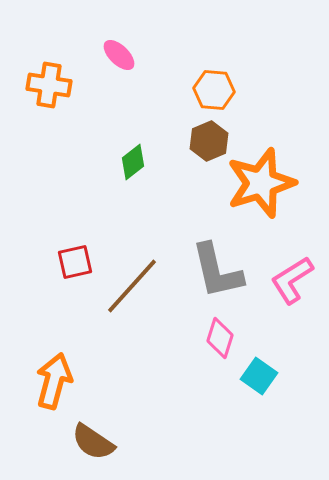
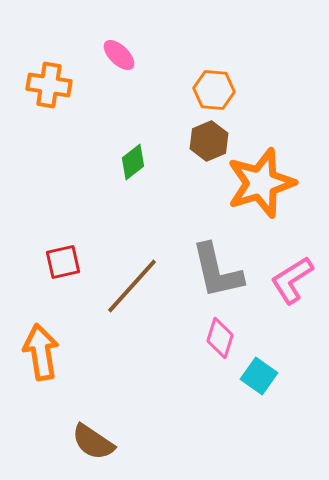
red square: moved 12 px left
orange arrow: moved 13 px left, 29 px up; rotated 24 degrees counterclockwise
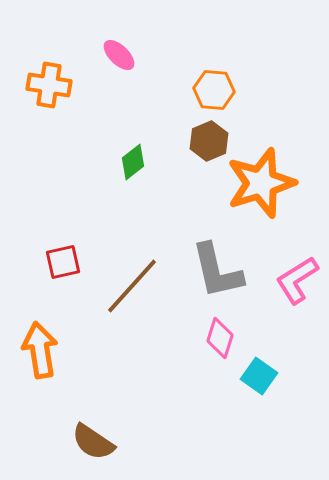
pink L-shape: moved 5 px right
orange arrow: moved 1 px left, 2 px up
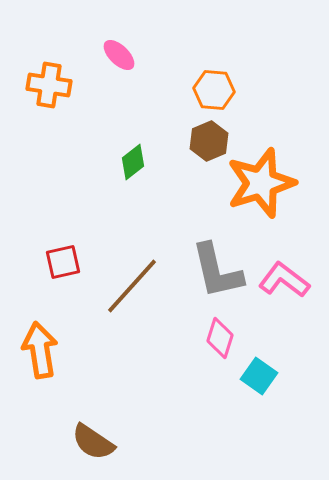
pink L-shape: moved 13 px left; rotated 69 degrees clockwise
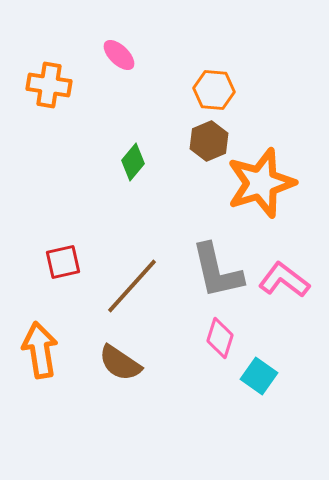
green diamond: rotated 12 degrees counterclockwise
brown semicircle: moved 27 px right, 79 px up
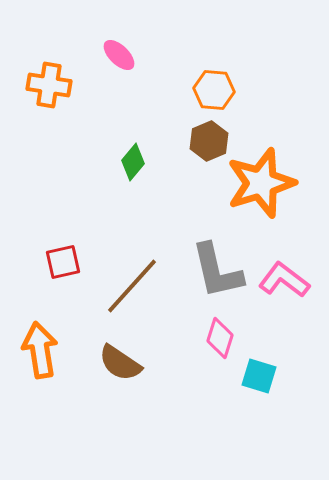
cyan square: rotated 18 degrees counterclockwise
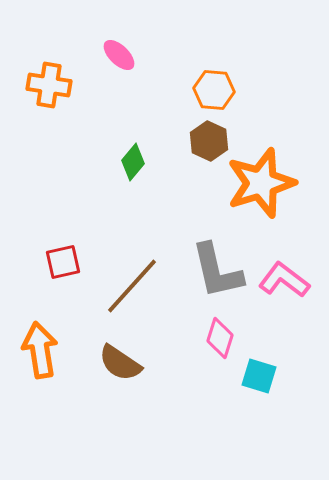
brown hexagon: rotated 12 degrees counterclockwise
